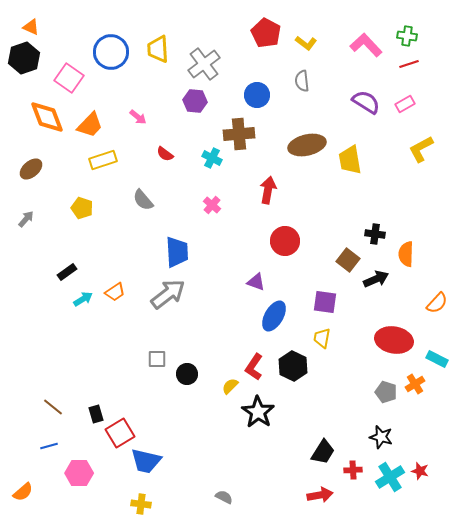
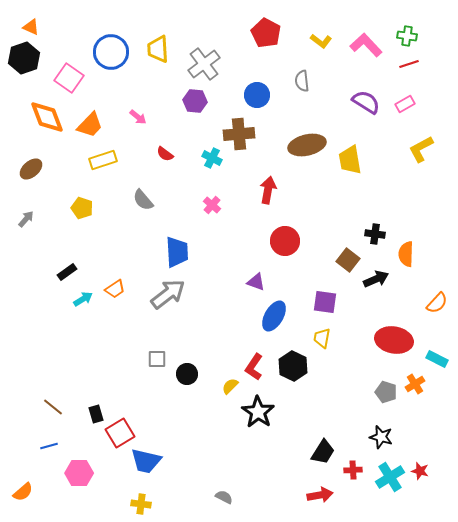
yellow L-shape at (306, 43): moved 15 px right, 2 px up
orange trapezoid at (115, 292): moved 3 px up
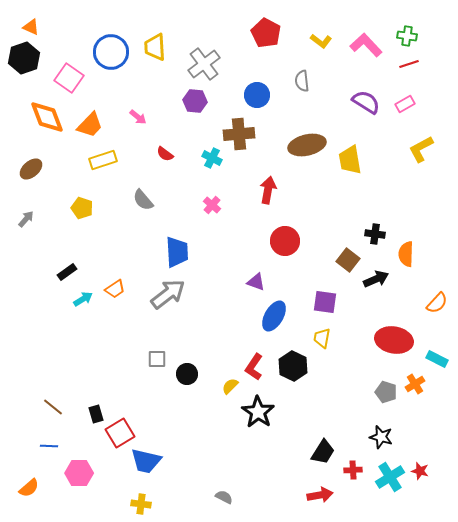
yellow trapezoid at (158, 49): moved 3 px left, 2 px up
blue line at (49, 446): rotated 18 degrees clockwise
orange semicircle at (23, 492): moved 6 px right, 4 px up
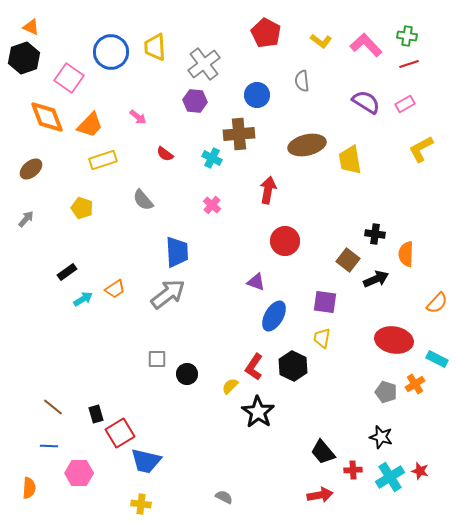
black trapezoid at (323, 452): rotated 108 degrees clockwise
orange semicircle at (29, 488): rotated 45 degrees counterclockwise
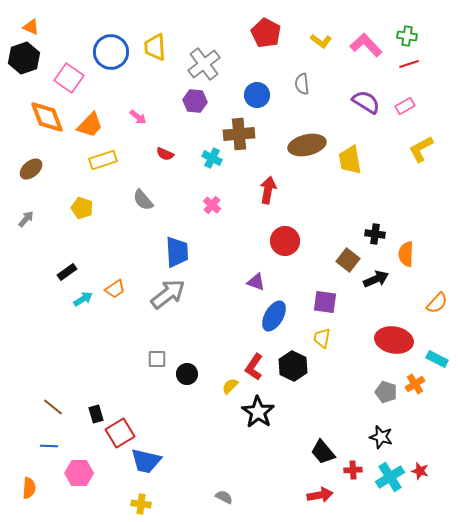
gray semicircle at (302, 81): moved 3 px down
pink rectangle at (405, 104): moved 2 px down
red semicircle at (165, 154): rotated 12 degrees counterclockwise
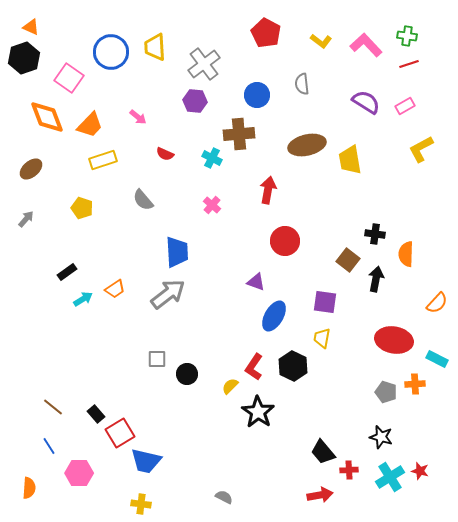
black arrow at (376, 279): rotated 55 degrees counterclockwise
orange cross at (415, 384): rotated 30 degrees clockwise
black rectangle at (96, 414): rotated 24 degrees counterclockwise
blue line at (49, 446): rotated 54 degrees clockwise
red cross at (353, 470): moved 4 px left
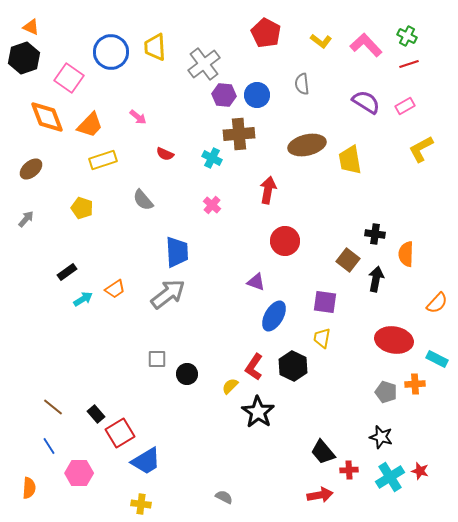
green cross at (407, 36): rotated 18 degrees clockwise
purple hexagon at (195, 101): moved 29 px right, 6 px up
blue trapezoid at (146, 461): rotated 44 degrees counterclockwise
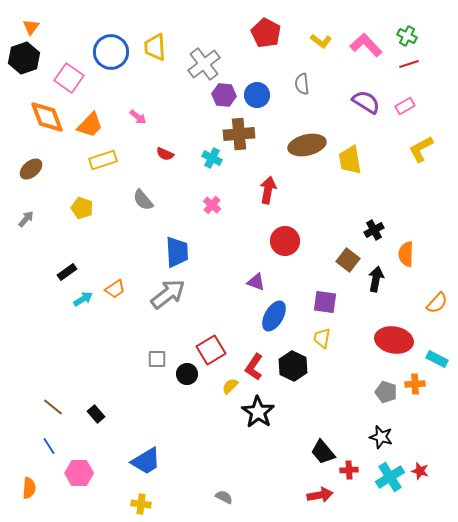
orange triangle at (31, 27): rotated 42 degrees clockwise
black cross at (375, 234): moved 1 px left, 4 px up; rotated 36 degrees counterclockwise
red square at (120, 433): moved 91 px right, 83 px up
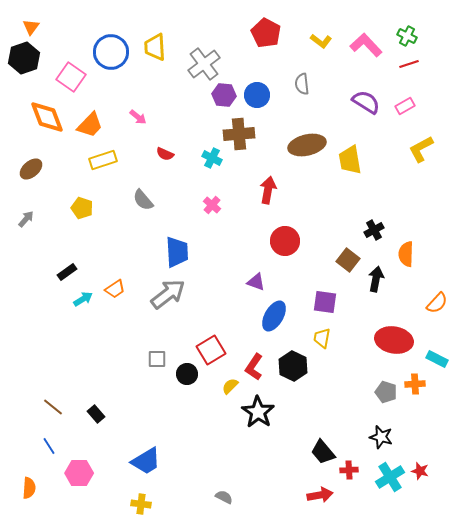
pink square at (69, 78): moved 2 px right, 1 px up
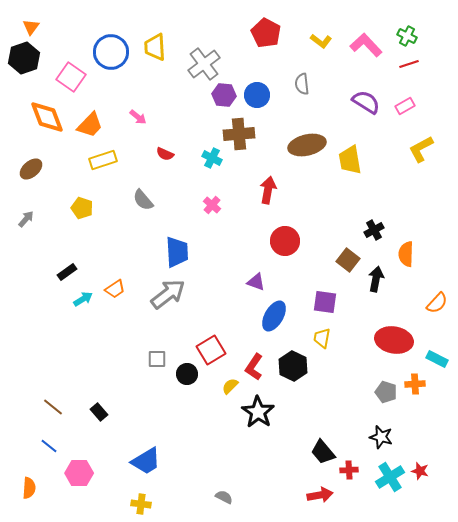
black rectangle at (96, 414): moved 3 px right, 2 px up
blue line at (49, 446): rotated 18 degrees counterclockwise
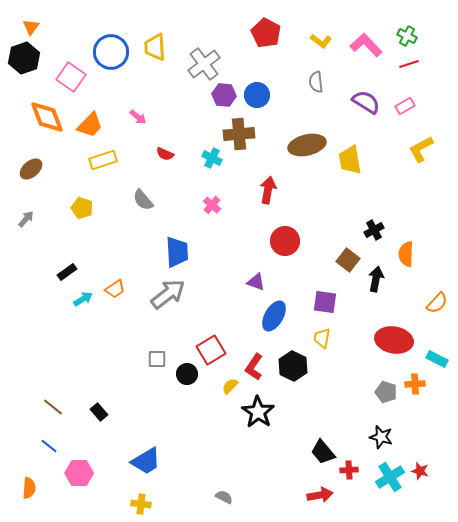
gray semicircle at (302, 84): moved 14 px right, 2 px up
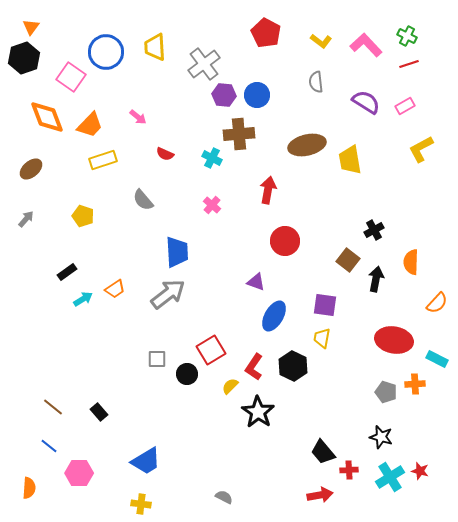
blue circle at (111, 52): moved 5 px left
yellow pentagon at (82, 208): moved 1 px right, 8 px down
orange semicircle at (406, 254): moved 5 px right, 8 px down
purple square at (325, 302): moved 3 px down
